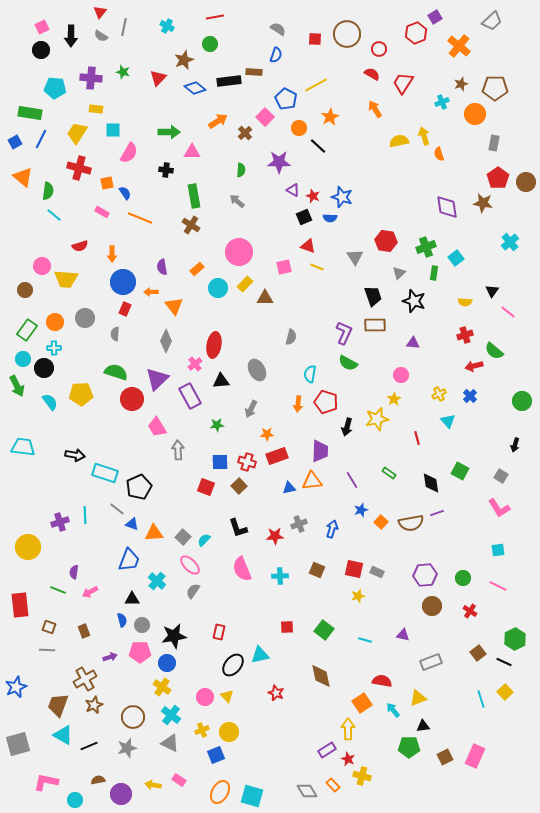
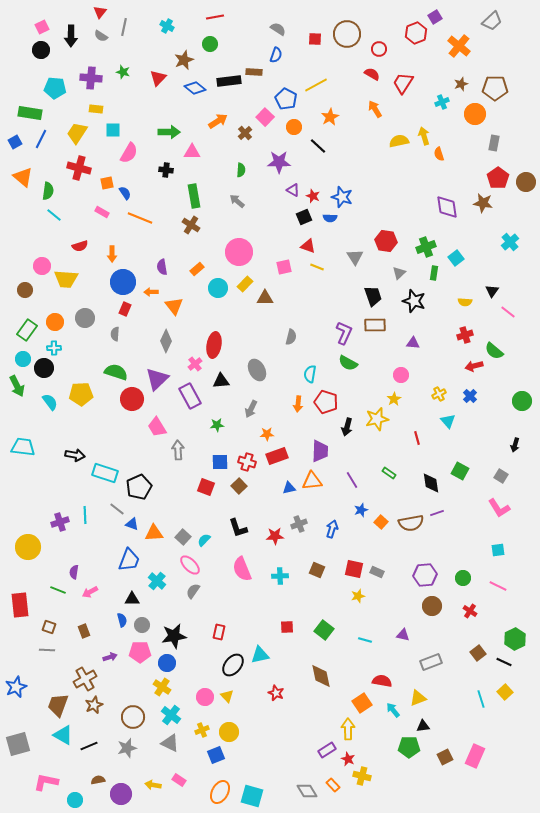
orange circle at (299, 128): moved 5 px left, 1 px up
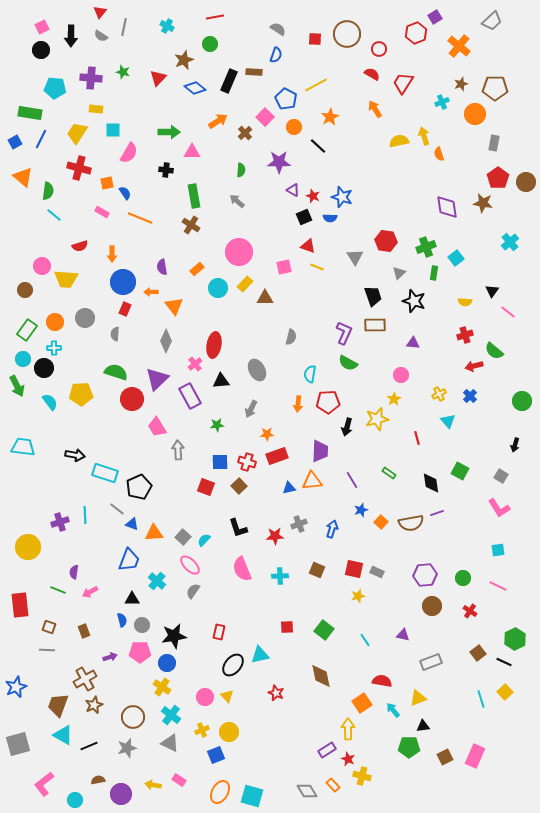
black rectangle at (229, 81): rotated 60 degrees counterclockwise
red pentagon at (326, 402): moved 2 px right; rotated 20 degrees counterclockwise
cyan line at (365, 640): rotated 40 degrees clockwise
pink L-shape at (46, 782): moved 2 px left, 2 px down; rotated 50 degrees counterclockwise
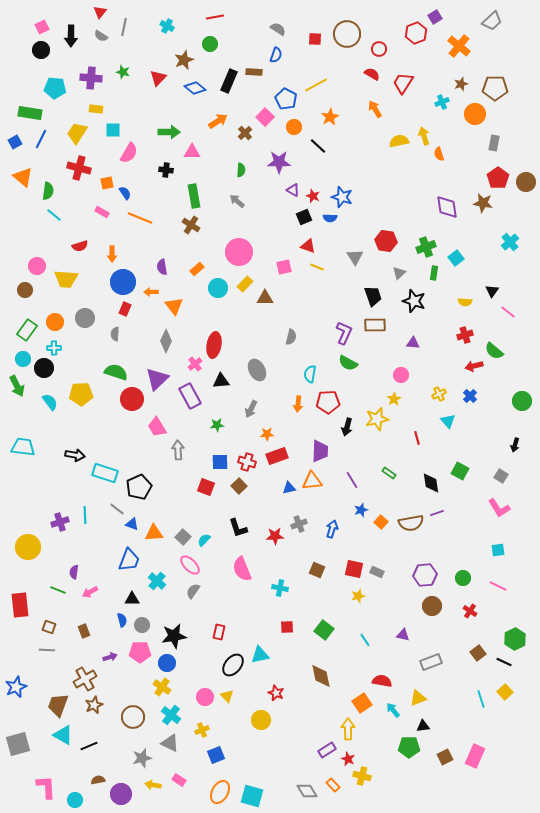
pink circle at (42, 266): moved 5 px left
cyan cross at (280, 576): moved 12 px down; rotated 14 degrees clockwise
yellow circle at (229, 732): moved 32 px right, 12 px up
gray star at (127, 748): moved 15 px right, 10 px down
pink L-shape at (44, 784): moved 2 px right, 3 px down; rotated 125 degrees clockwise
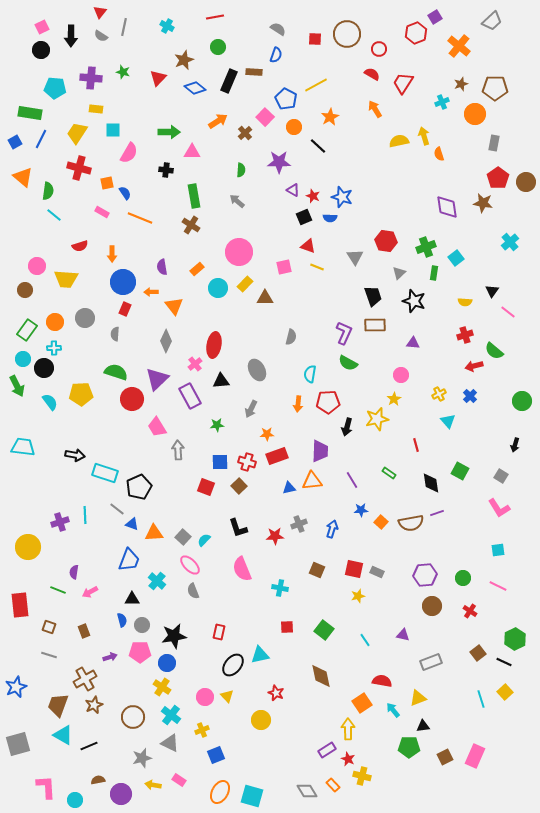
green circle at (210, 44): moved 8 px right, 3 px down
red line at (417, 438): moved 1 px left, 7 px down
blue star at (361, 510): rotated 16 degrees clockwise
gray semicircle at (193, 591): rotated 56 degrees counterclockwise
gray line at (47, 650): moved 2 px right, 5 px down; rotated 14 degrees clockwise
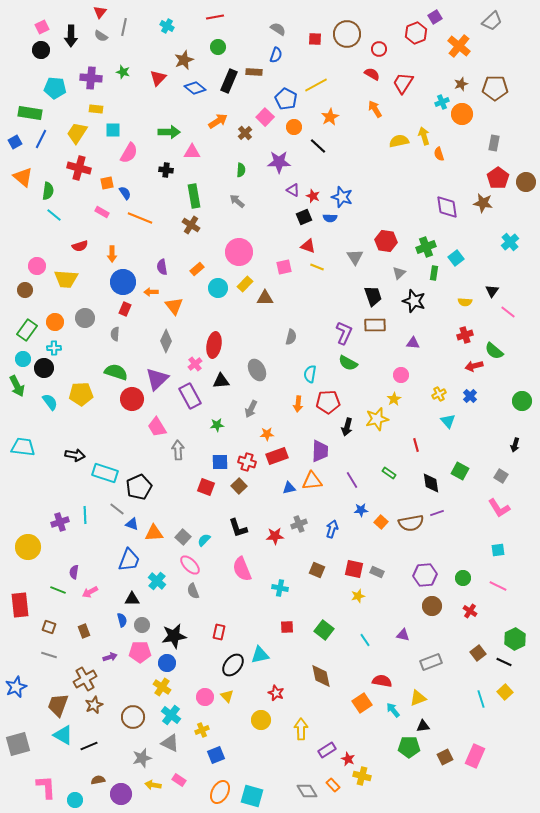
orange circle at (475, 114): moved 13 px left
yellow arrow at (348, 729): moved 47 px left
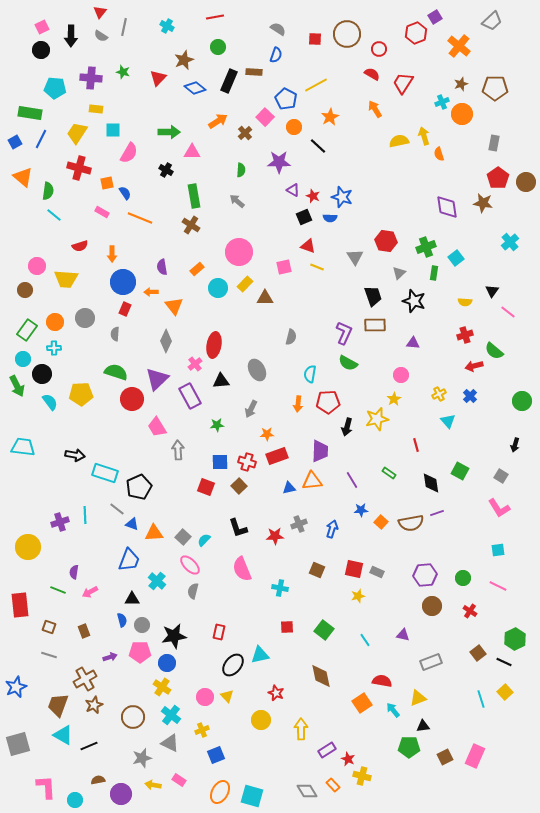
black cross at (166, 170): rotated 24 degrees clockwise
black circle at (44, 368): moved 2 px left, 6 px down
gray semicircle at (193, 591): rotated 35 degrees clockwise
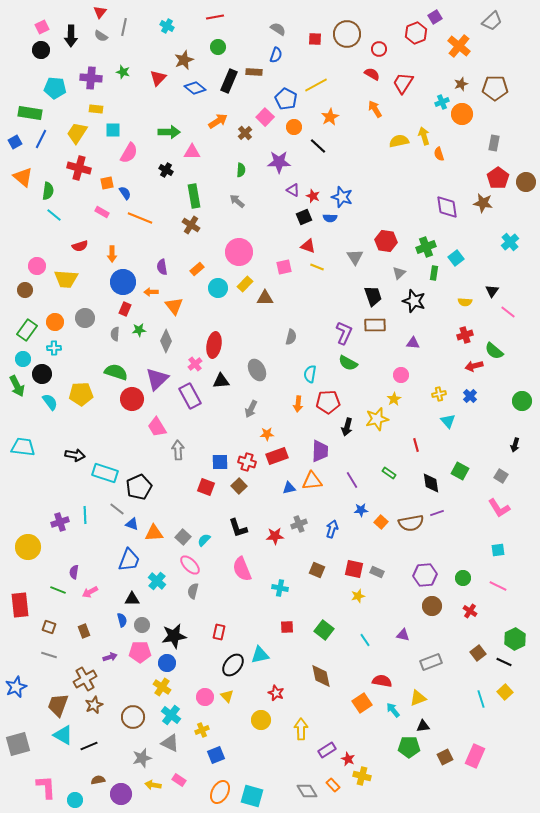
yellow cross at (439, 394): rotated 16 degrees clockwise
green star at (217, 425): moved 78 px left, 95 px up
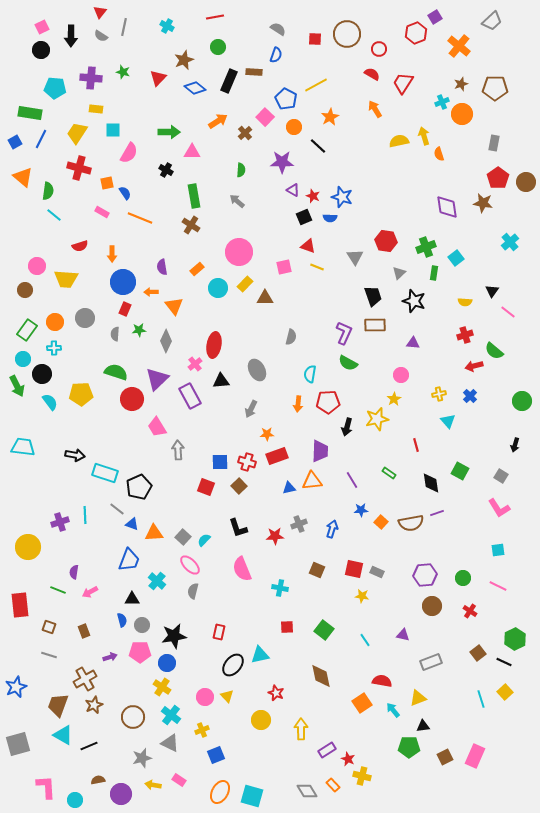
purple star at (279, 162): moved 3 px right
yellow star at (358, 596): moved 4 px right; rotated 24 degrees clockwise
